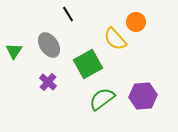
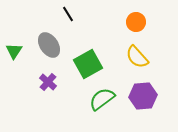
yellow semicircle: moved 22 px right, 18 px down
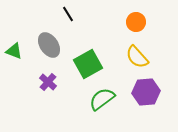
green triangle: rotated 42 degrees counterclockwise
purple hexagon: moved 3 px right, 4 px up
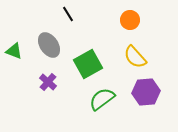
orange circle: moved 6 px left, 2 px up
yellow semicircle: moved 2 px left
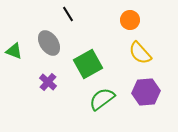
gray ellipse: moved 2 px up
yellow semicircle: moved 5 px right, 4 px up
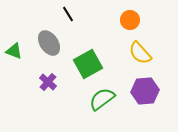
purple hexagon: moved 1 px left, 1 px up
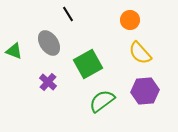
green semicircle: moved 2 px down
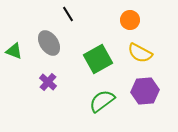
yellow semicircle: rotated 20 degrees counterclockwise
green square: moved 10 px right, 5 px up
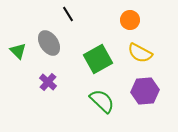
green triangle: moved 4 px right; rotated 24 degrees clockwise
green semicircle: rotated 80 degrees clockwise
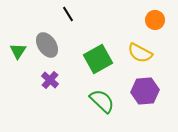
orange circle: moved 25 px right
gray ellipse: moved 2 px left, 2 px down
green triangle: rotated 18 degrees clockwise
purple cross: moved 2 px right, 2 px up
